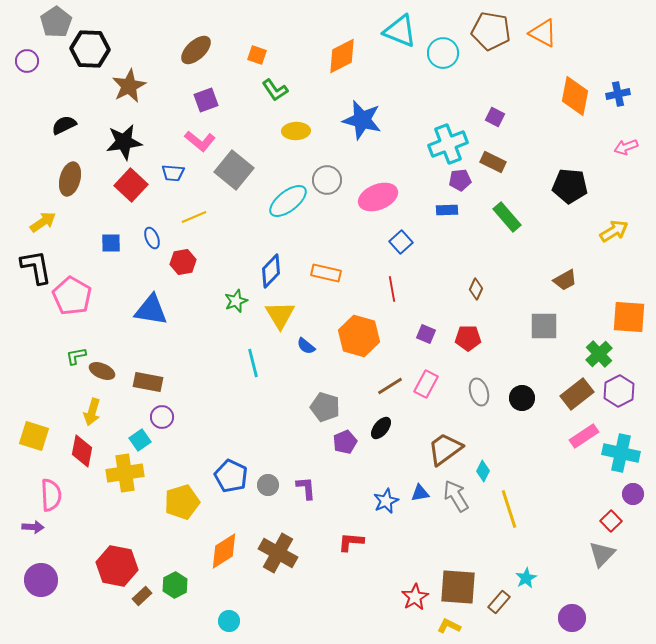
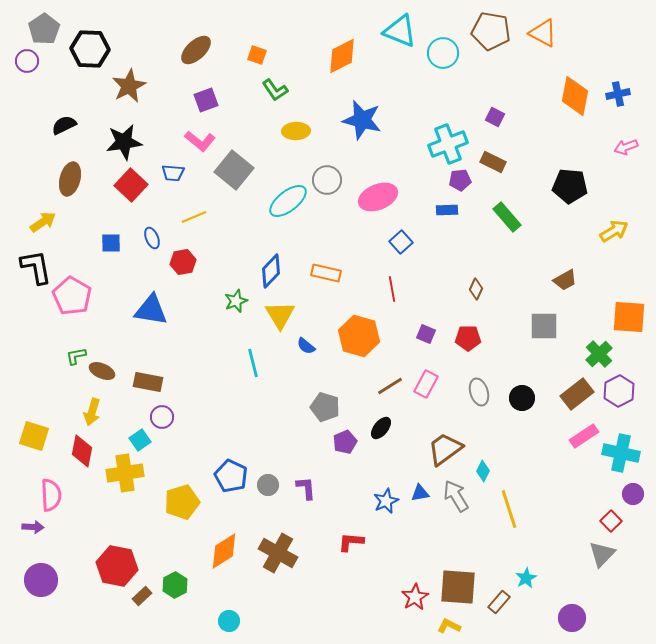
gray pentagon at (56, 22): moved 12 px left, 7 px down
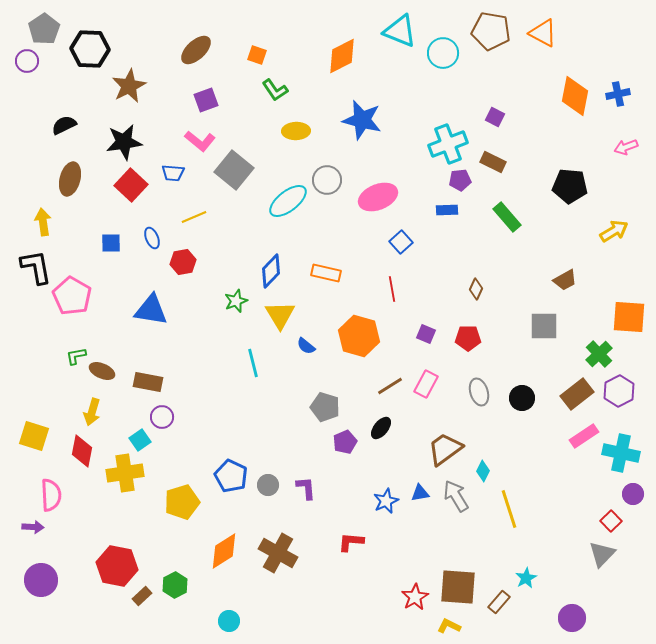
yellow arrow at (43, 222): rotated 64 degrees counterclockwise
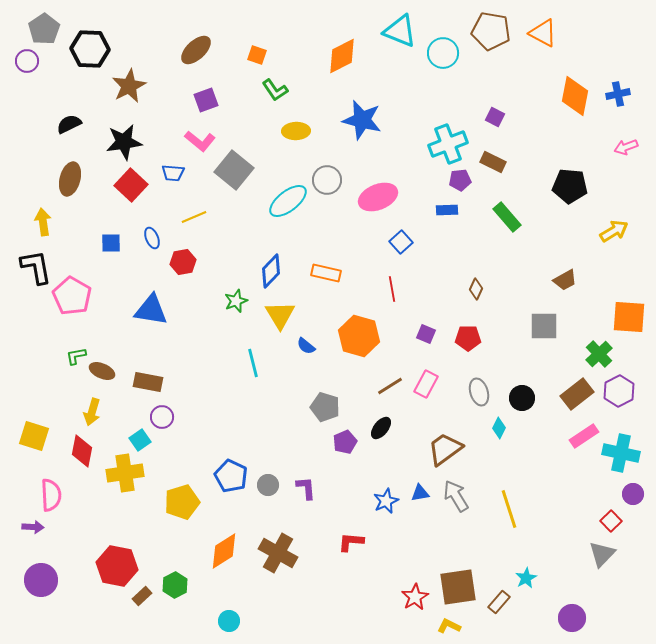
black semicircle at (64, 125): moved 5 px right, 1 px up
cyan diamond at (483, 471): moved 16 px right, 43 px up
brown square at (458, 587): rotated 12 degrees counterclockwise
